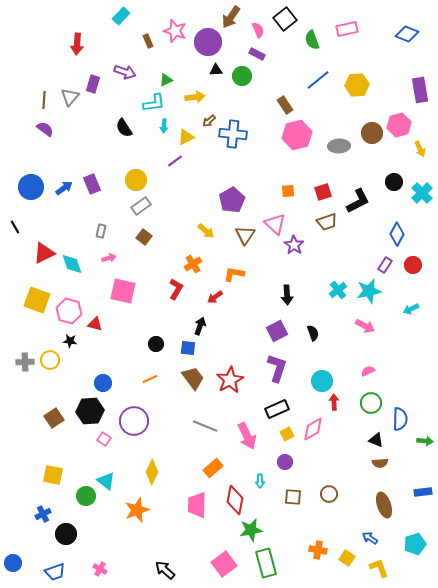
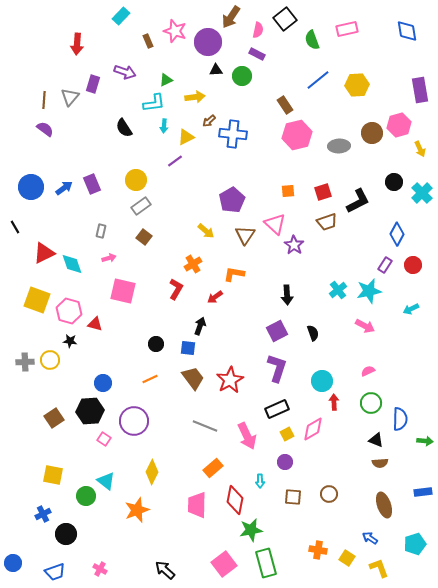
pink semicircle at (258, 30): rotated 35 degrees clockwise
blue diamond at (407, 34): moved 3 px up; rotated 60 degrees clockwise
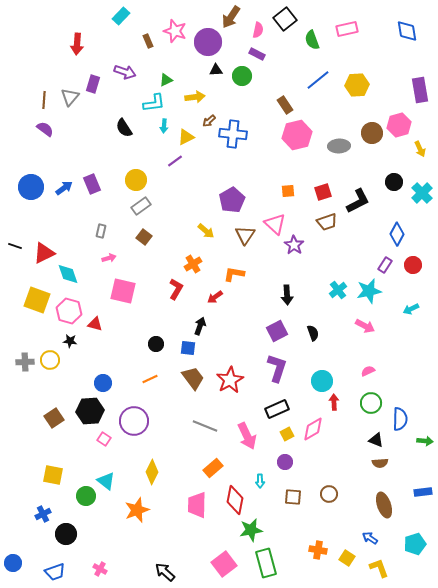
black line at (15, 227): moved 19 px down; rotated 40 degrees counterclockwise
cyan diamond at (72, 264): moved 4 px left, 10 px down
black arrow at (165, 570): moved 2 px down
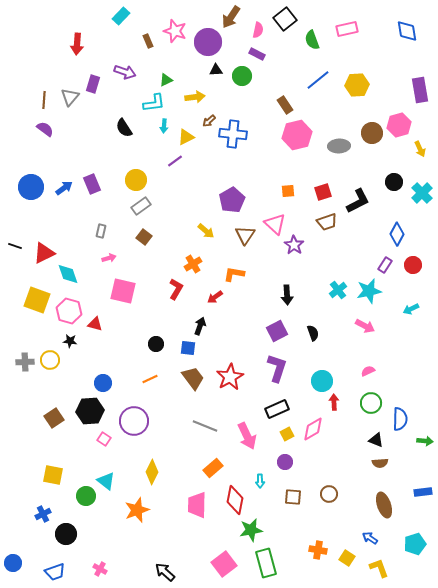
red star at (230, 380): moved 3 px up
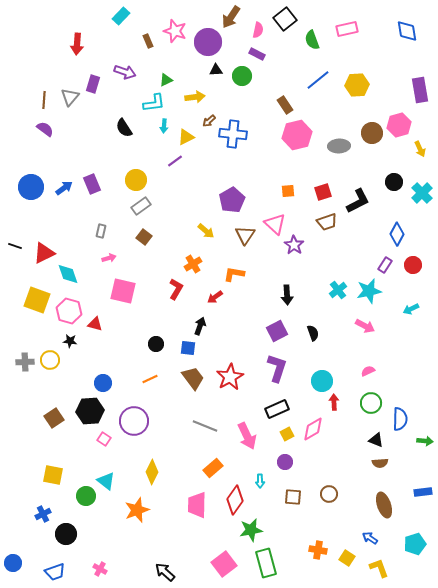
red diamond at (235, 500): rotated 24 degrees clockwise
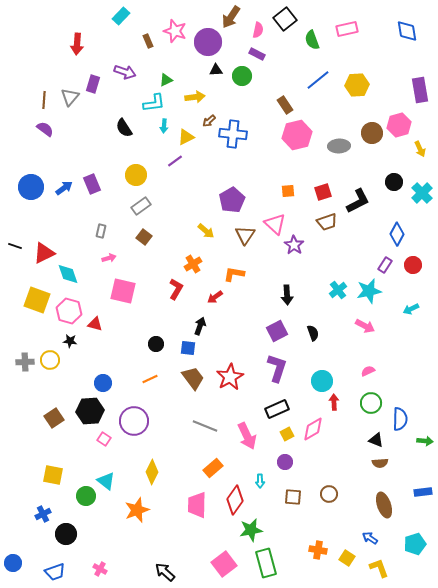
yellow circle at (136, 180): moved 5 px up
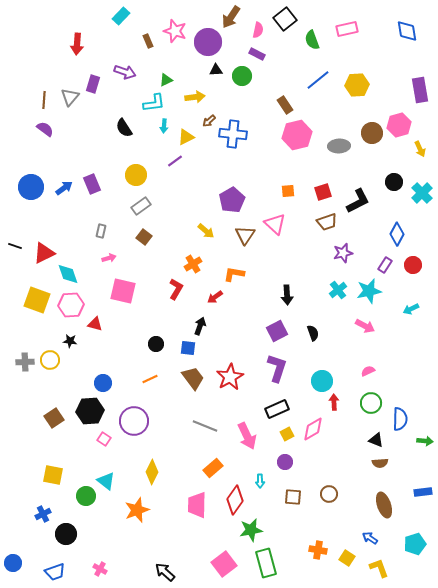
purple star at (294, 245): moved 49 px right, 8 px down; rotated 24 degrees clockwise
pink hexagon at (69, 311): moved 2 px right, 6 px up; rotated 20 degrees counterclockwise
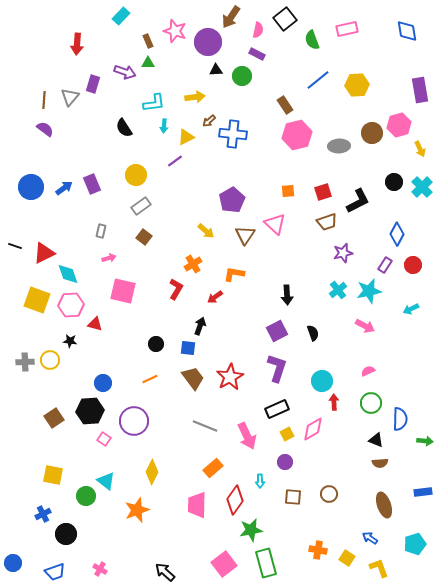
green triangle at (166, 80): moved 18 px left, 17 px up; rotated 24 degrees clockwise
cyan cross at (422, 193): moved 6 px up
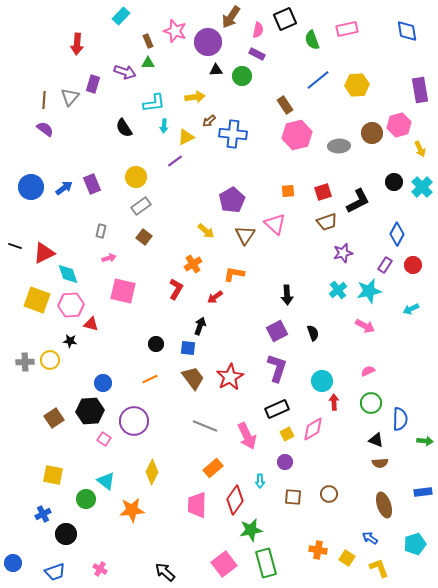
black square at (285, 19): rotated 15 degrees clockwise
yellow circle at (136, 175): moved 2 px down
red triangle at (95, 324): moved 4 px left
green circle at (86, 496): moved 3 px down
orange star at (137, 510): moved 5 px left; rotated 15 degrees clockwise
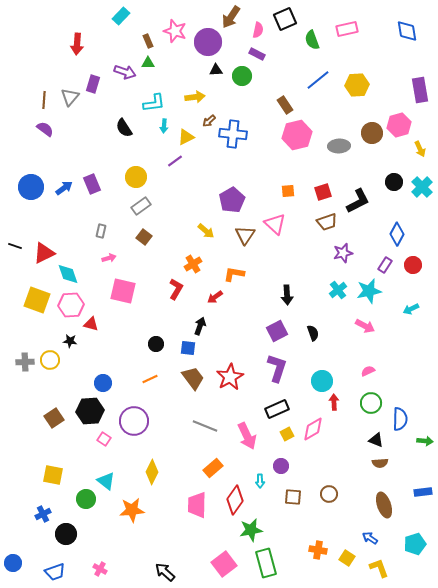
purple circle at (285, 462): moved 4 px left, 4 px down
